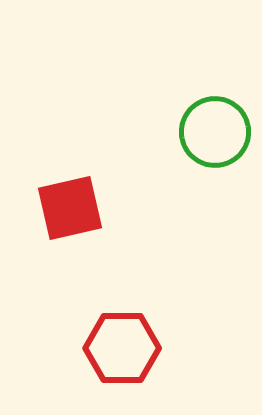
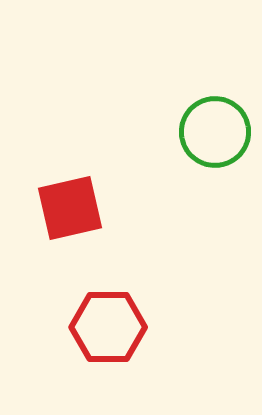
red hexagon: moved 14 px left, 21 px up
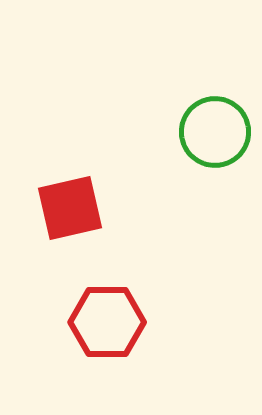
red hexagon: moved 1 px left, 5 px up
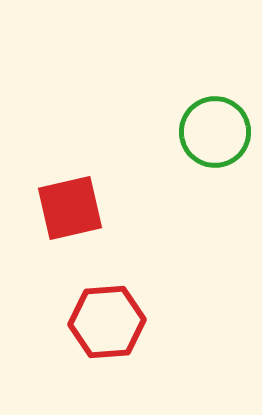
red hexagon: rotated 4 degrees counterclockwise
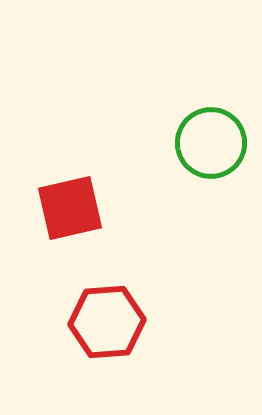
green circle: moved 4 px left, 11 px down
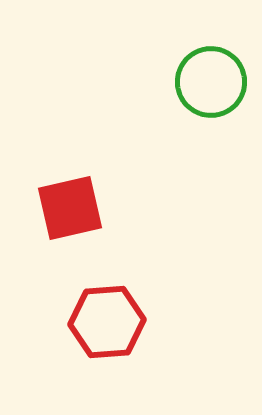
green circle: moved 61 px up
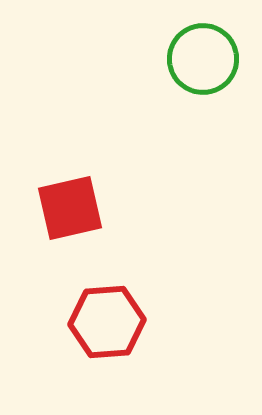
green circle: moved 8 px left, 23 px up
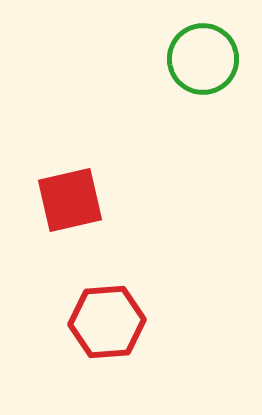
red square: moved 8 px up
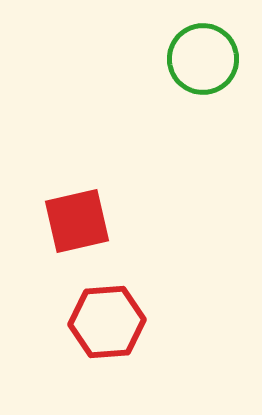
red square: moved 7 px right, 21 px down
